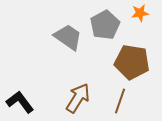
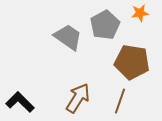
black L-shape: rotated 8 degrees counterclockwise
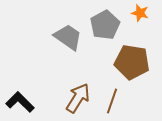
orange star: rotated 24 degrees clockwise
brown line: moved 8 px left
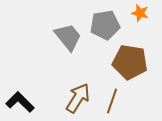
gray pentagon: rotated 20 degrees clockwise
gray trapezoid: rotated 16 degrees clockwise
brown pentagon: moved 2 px left
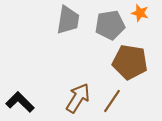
gray pentagon: moved 5 px right
gray trapezoid: moved 17 px up; rotated 48 degrees clockwise
brown line: rotated 15 degrees clockwise
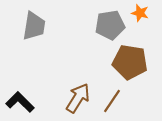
gray trapezoid: moved 34 px left, 6 px down
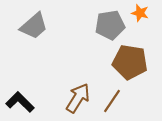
gray trapezoid: rotated 40 degrees clockwise
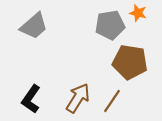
orange star: moved 2 px left
black L-shape: moved 11 px right, 3 px up; rotated 100 degrees counterclockwise
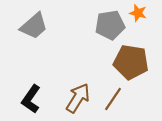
brown pentagon: moved 1 px right
brown line: moved 1 px right, 2 px up
